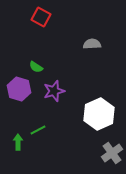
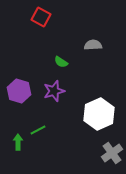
gray semicircle: moved 1 px right, 1 px down
green semicircle: moved 25 px right, 5 px up
purple hexagon: moved 2 px down
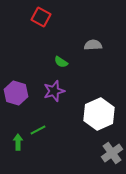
purple hexagon: moved 3 px left, 2 px down
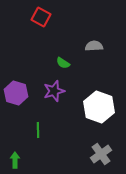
gray semicircle: moved 1 px right, 1 px down
green semicircle: moved 2 px right, 1 px down
white hexagon: moved 7 px up; rotated 16 degrees counterclockwise
green line: rotated 63 degrees counterclockwise
green arrow: moved 3 px left, 18 px down
gray cross: moved 11 px left, 1 px down
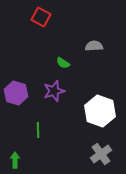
white hexagon: moved 1 px right, 4 px down
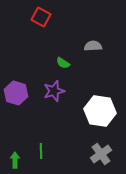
gray semicircle: moved 1 px left
white hexagon: rotated 12 degrees counterclockwise
green line: moved 3 px right, 21 px down
